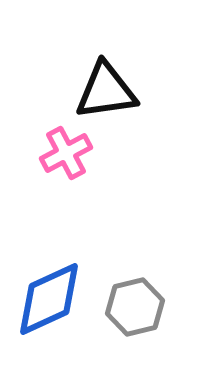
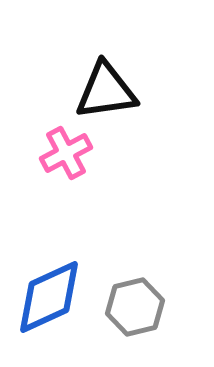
blue diamond: moved 2 px up
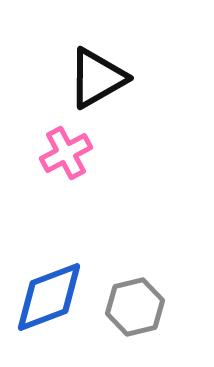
black triangle: moved 9 px left, 13 px up; rotated 22 degrees counterclockwise
blue diamond: rotated 4 degrees clockwise
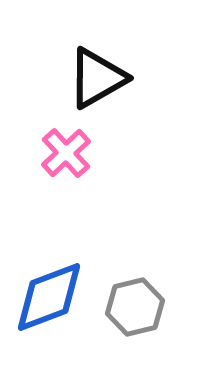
pink cross: rotated 15 degrees counterclockwise
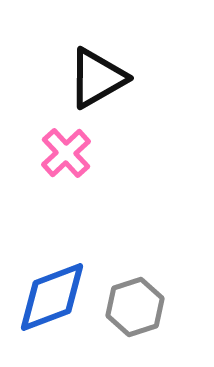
blue diamond: moved 3 px right
gray hexagon: rotated 4 degrees counterclockwise
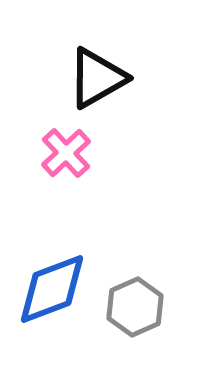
blue diamond: moved 8 px up
gray hexagon: rotated 6 degrees counterclockwise
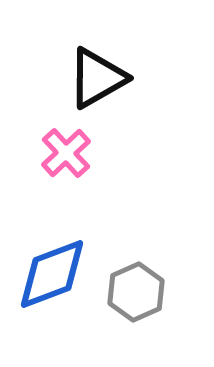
blue diamond: moved 15 px up
gray hexagon: moved 1 px right, 15 px up
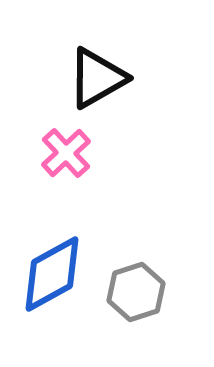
blue diamond: rotated 8 degrees counterclockwise
gray hexagon: rotated 6 degrees clockwise
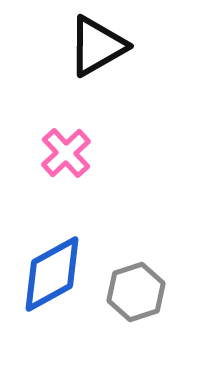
black triangle: moved 32 px up
